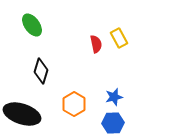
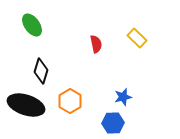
yellow rectangle: moved 18 px right; rotated 18 degrees counterclockwise
blue star: moved 9 px right
orange hexagon: moved 4 px left, 3 px up
black ellipse: moved 4 px right, 9 px up
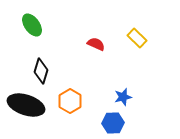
red semicircle: rotated 54 degrees counterclockwise
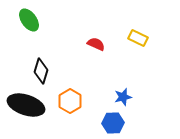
green ellipse: moved 3 px left, 5 px up
yellow rectangle: moved 1 px right; rotated 18 degrees counterclockwise
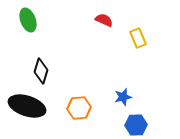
green ellipse: moved 1 px left; rotated 15 degrees clockwise
yellow rectangle: rotated 42 degrees clockwise
red semicircle: moved 8 px right, 24 px up
orange hexagon: moved 9 px right, 7 px down; rotated 25 degrees clockwise
black ellipse: moved 1 px right, 1 px down
blue hexagon: moved 23 px right, 2 px down
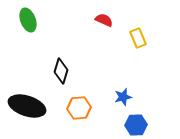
black diamond: moved 20 px right
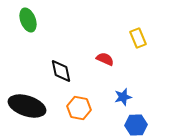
red semicircle: moved 1 px right, 39 px down
black diamond: rotated 30 degrees counterclockwise
orange hexagon: rotated 15 degrees clockwise
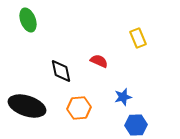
red semicircle: moved 6 px left, 2 px down
orange hexagon: rotated 15 degrees counterclockwise
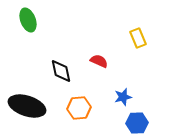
blue hexagon: moved 1 px right, 2 px up
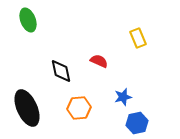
black ellipse: moved 2 px down; rotated 48 degrees clockwise
blue hexagon: rotated 10 degrees counterclockwise
